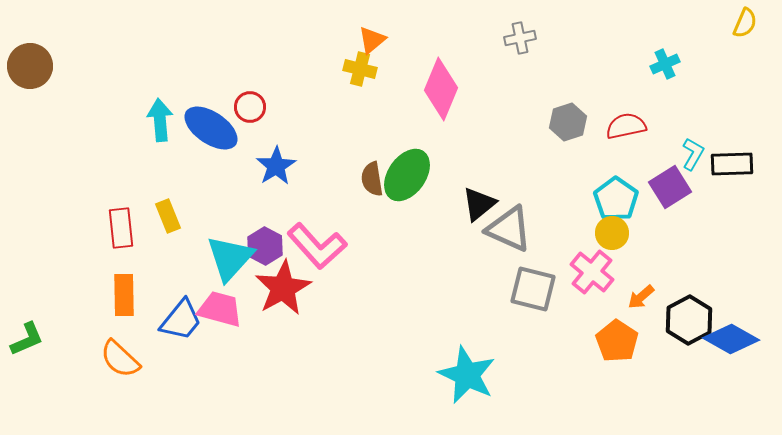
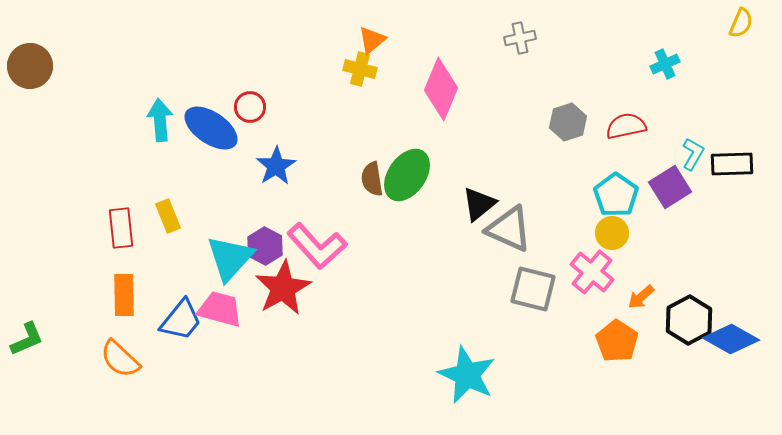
yellow semicircle: moved 4 px left
cyan pentagon: moved 4 px up
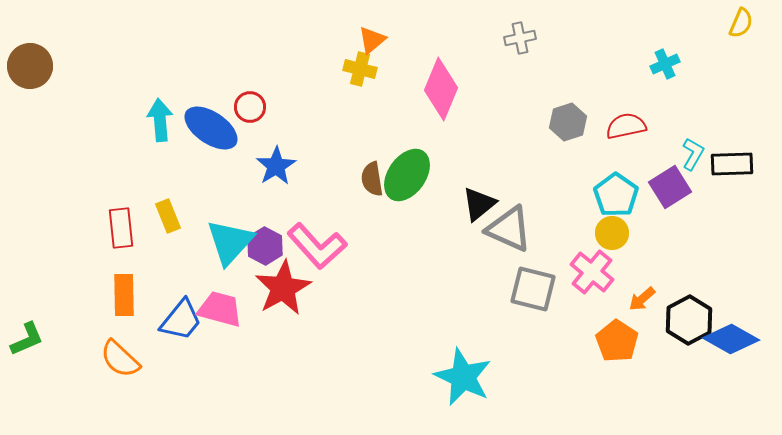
cyan triangle: moved 16 px up
orange arrow: moved 1 px right, 2 px down
cyan star: moved 4 px left, 2 px down
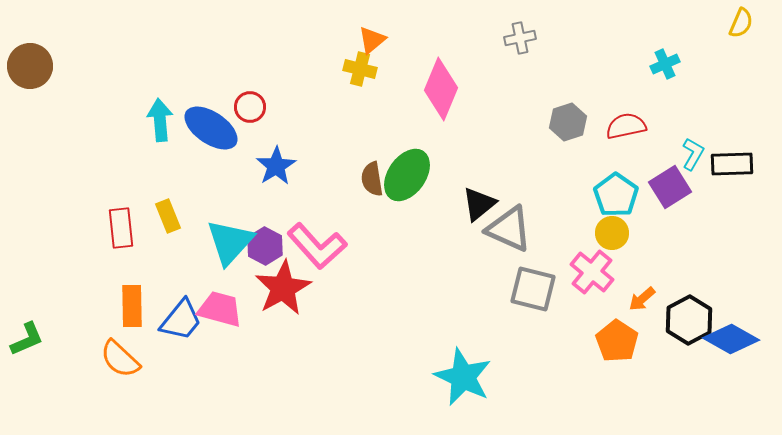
orange rectangle: moved 8 px right, 11 px down
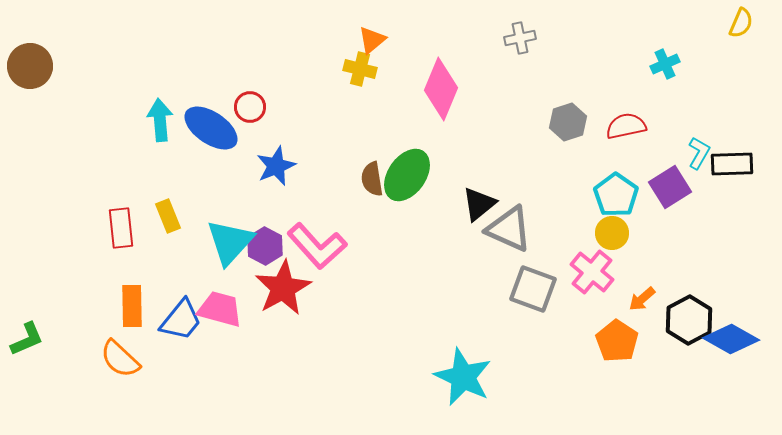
cyan L-shape: moved 6 px right, 1 px up
blue star: rotated 9 degrees clockwise
gray square: rotated 6 degrees clockwise
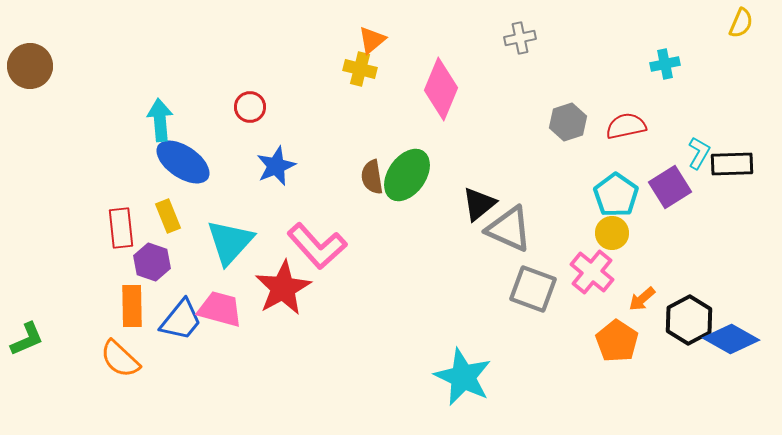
cyan cross: rotated 12 degrees clockwise
blue ellipse: moved 28 px left, 34 px down
brown semicircle: moved 2 px up
purple hexagon: moved 113 px left, 16 px down; rotated 9 degrees counterclockwise
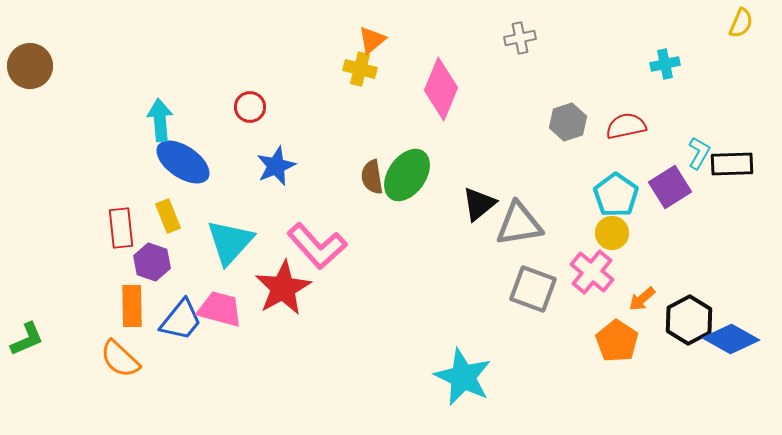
gray triangle: moved 10 px right, 5 px up; rotated 33 degrees counterclockwise
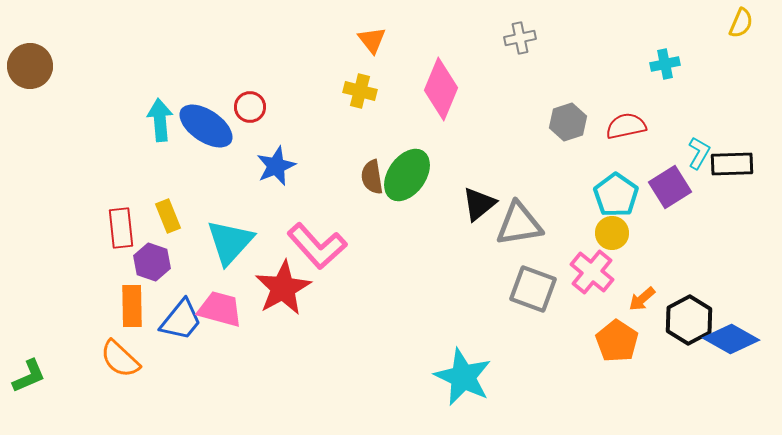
orange triangle: rotated 28 degrees counterclockwise
yellow cross: moved 22 px down
blue ellipse: moved 23 px right, 36 px up
green L-shape: moved 2 px right, 37 px down
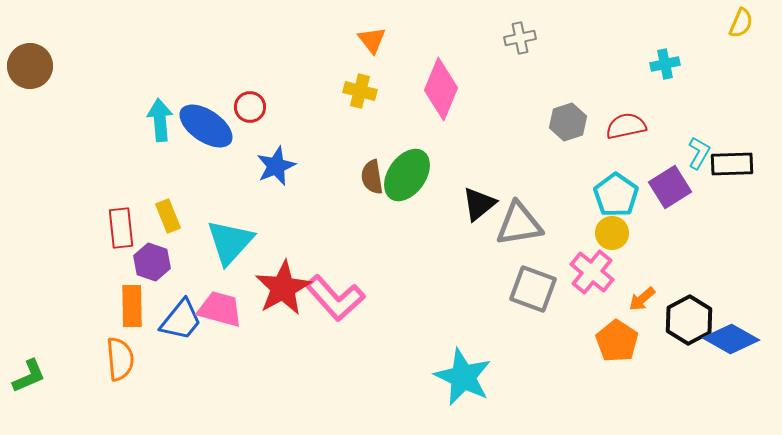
pink L-shape: moved 18 px right, 52 px down
orange semicircle: rotated 138 degrees counterclockwise
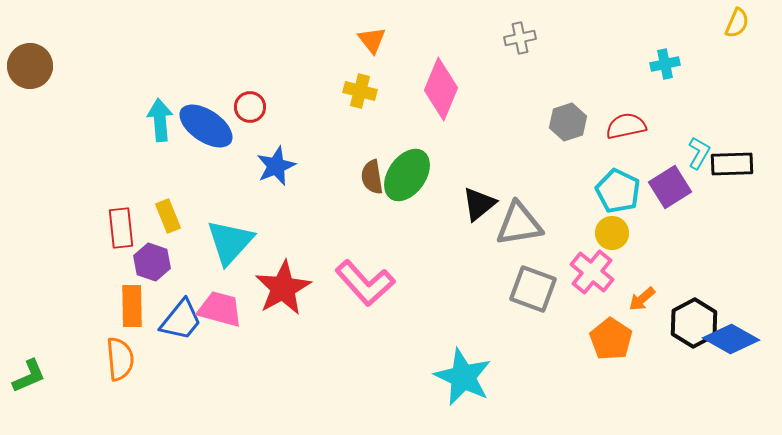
yellow semicircle: moved 4 px left
cyan pentagon: moved 2 px right, 4 px up; rotated 9 degrees counterclockwise
pink L-shape: moved 30 px right, 15 px up
black hexagon: moved 5 px right, 3 px down
orange pentagon: moved 6 px left, 2 px up
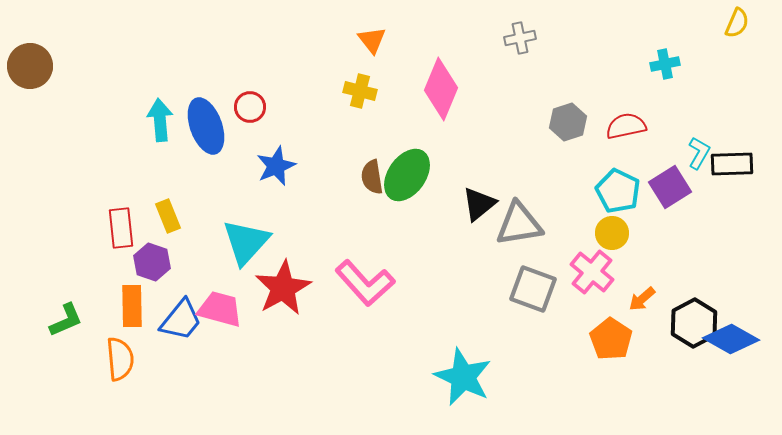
blue ellipse: rotated 36 degrees clockwise
cyan triangle: moved 16 px right
green L-shape: moved 37 px right, 56 px up
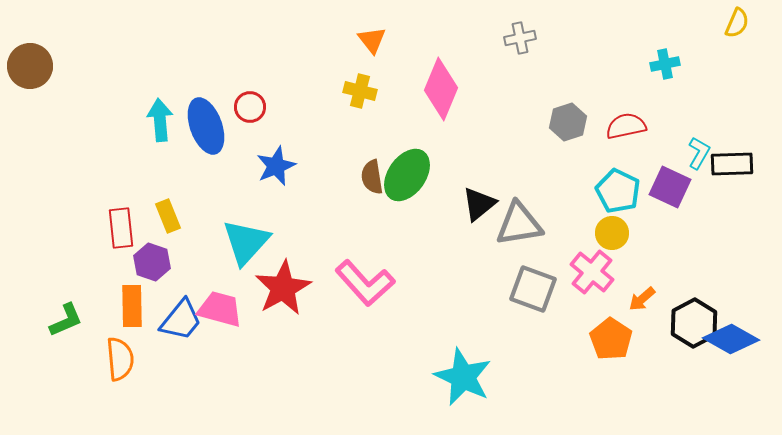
purple square: rotated 33 degrees counterclockwise
